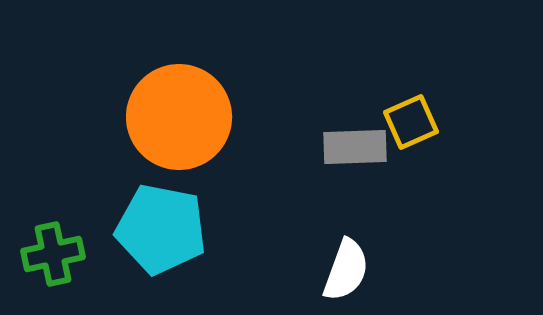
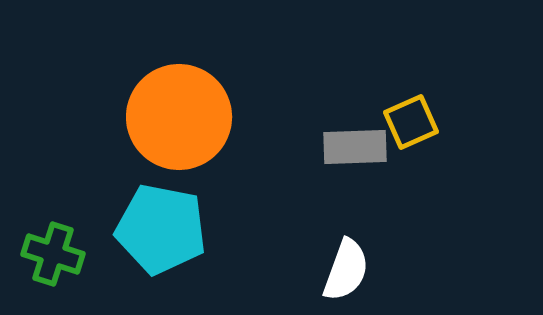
green cross: rotated 30 degrees clockwise
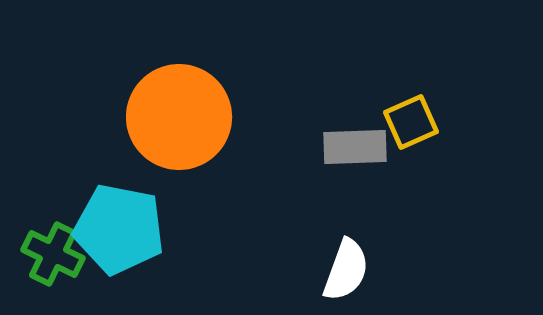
cyan pentagon: moved 42 px left
green cross: rotated 8 degrees clockwise
